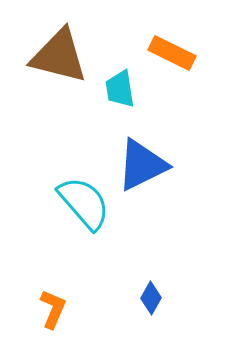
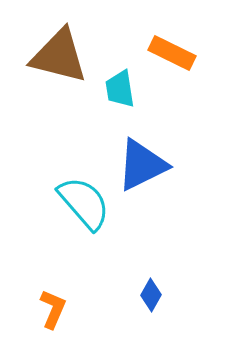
blue diamond: moved 3 px up
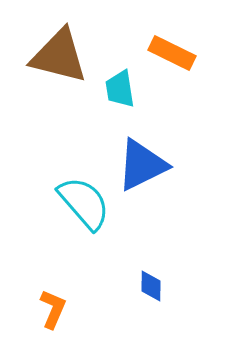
blue diamond: moved 9 px up; rotated 28 degrees counterclockwise
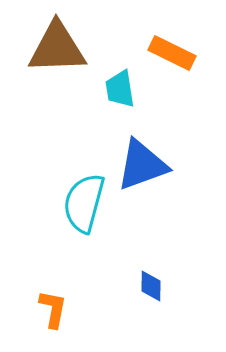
brown triangle: moved 2 px left, 8 px up; rotated 16 degrees counterclockwise
blue triangle: rotated 6 degrees clockwise
cyan semicircle: rotated 124 degrees counterclockwise
orange L-shape: rotated 12 degrees counterclockwise
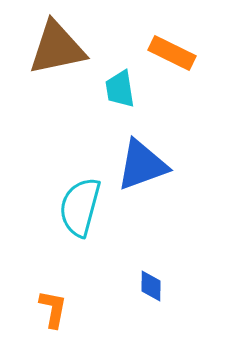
brown triangle: rotated 10 degrees counterclockwise
cyan semicircle: moved 4 px left, 4 px down
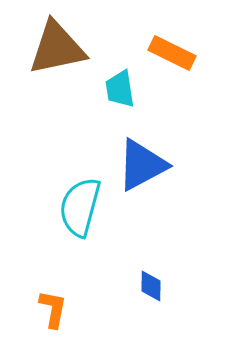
blue triangle: rotated 8 degrees counterclockwise
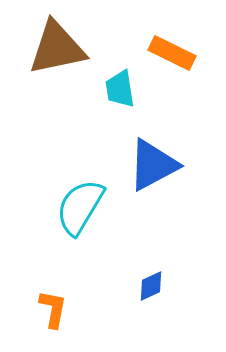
blue triangle: moved 11 px right
cyan semicircle: rotated 16 degrees clockwise
blue diamond: rotated 64 degrees clockwise
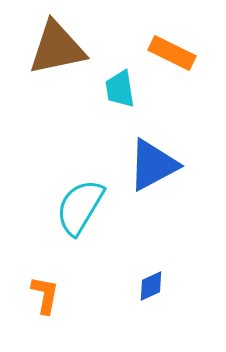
orange L-shape: moved 8 px left, 14 px up
